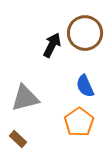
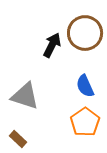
gray triangle: moved 2 px up; rotated 32 degrees clockwise
orange pentagon: moved 6 px right
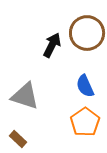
brown circle: moved 2 px right
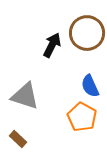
blue semicircle: moved 5 px right
orange pentagon: moved 3 px left, 5 px up; rotated 8 degrees counterclockwise
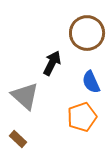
black arrow: moved 18 px down
blue semicircle: moved 1 px right, 4 px up
gray triangle: rotated 24 degrees clockwise
orange pentagon: rotated 24 degrees clockwise
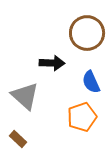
black arrow: rotated 65 degrees clockwise
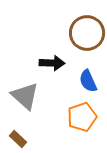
blue semicircle: moved 3 px left, 1 px up
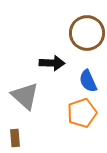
orange pentagon: moved 4 px up
brown rectangle: moved 3 px left, 1 px up; rotated 42 degrees clockwise
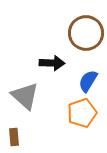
brown circle: moved 1 px left
blue semicircle: rotated 55 degrees clockwise
brown rectangle: moved 1 px left, 1 px up
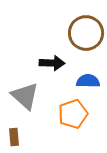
blue semicircle: rotated 60 degrees clockwise
orange pentagon: moved 9 px left, 1 px down
